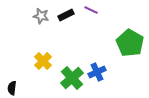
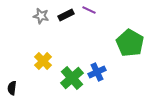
purple line: moved 2 px left
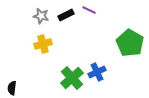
yellow cross: moved 17 px up; rotated 30 degrees clockwise
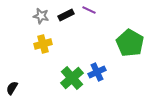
black semicircle: rotated 24 degrees clockwise
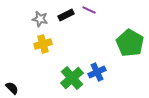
gray star: moved 1 px left, 3 px down
black semicircle: rotated 104 degrees clockwise
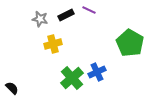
yellow cross: moved 10 px right
